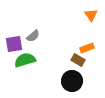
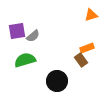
orange triangle: rotated 48 degrees clockwise
purple square: moved 3 px right, 13 px up
brown rectangle: moved 3 px right; rotated 24 degrees clockwise
black circle: moved 15 px left
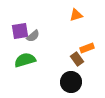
orange triangle: moved 15 px left
purple square: moved 3 px right
brown rectangle: moved 4 px left, 1 px up
black circle: moved 14 px right, 1 px down
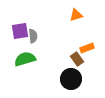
gray semicircle: rotated 56 degrees counterclockwise
green semicircle: moved 1 px up
black circle: moved 3 px up
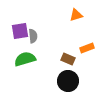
brown rectangle: moved 9 px left; rotated 32 degrees counterclockwise
black circle: moved 3 px left, 2 px down
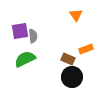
orange triangle: rotated 48 degrees counterclockwise
orange rectangle: moved 1 px left, 1 px down
green semicircle: rotated 10 degrees counterclockwise
black circle: moved 4 px right, 4 px up
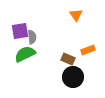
gray semicircle: moved 1 px left, 1 px down
orange rectangle: moved 2 px right, 1 px down
green semicircle: moved 5 px up
black circle: moved 1 px right
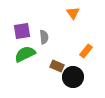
orange triangle: moved 3 px left, 2 px up
purple square: moved 2 px right
gray semicircle: moved 12 px right
orange rectangle: moved 2 px left, 1 px down; rotated 32 degrees counterclockwise
brown rectangle: moved 11 px left, 7 px down
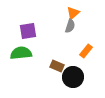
orange triangle: rotated 24 degrees clockwise
purple square: moved 6 px right
gray semicircle: moved 26 px right, 11 px up; rotated 24 degrees clockwise
green semicircle: moved 4 px left, 1 px up; rotated 20 degrees clockwise
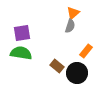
purple square: moved 6 px left, 2 px down
green semicircle: rotated 15 degrees clockwise
brown rectangle: rotated 16 degrees clockwise
black circle: moved 4 px right, 4 px up
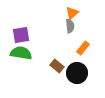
orange triangle: moved 1 px left
gray semicircle: rotated 24 degrees counterclockwise
purple square: moved 1 px left, 2 px down
orange rectangle: moved 3 px left, 3 px up
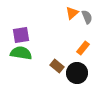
gray semicircle: moved 17 px right, 9 px up; rotated 16 degrees counterclockwise
